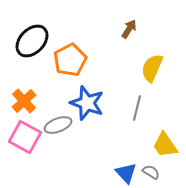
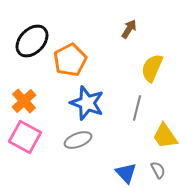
gray ellipse: moved 20 px right, 15 px down
yellow trapezoid: moved 9 px up
gray semicircle: moved 7 px right, 2 px up; rotated 30 degrees clockwise
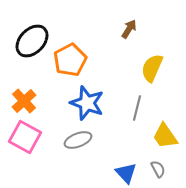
gray semicircle: moved 1 px up
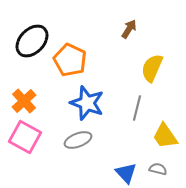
orange pentagon: rotated 20 degrees counterclockwise
gray semicircle: rotated 48 degrees counterclockwise
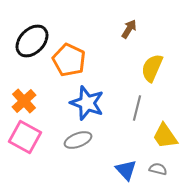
orange pentagon: moved 1 px left
blue triangle: moved 3 px up
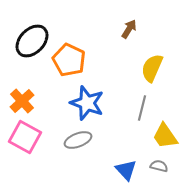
orange cross: moved 2 px left
gray line: moved 5 px right
gray semicircle: moved 1 px right, 3 px up
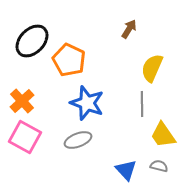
gray line: moved 4 px up; rotated 15 degrees counterclockwise
yellow trapezoid: moved 2 px left, 1 px up
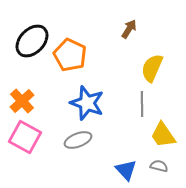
orange pentagon: moved 1 px right, 5 px up
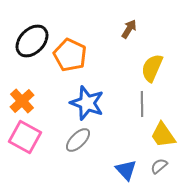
gray ellipse: rotated 24 degrees counterclockwise
gray semicircle: rotated 54 degrees counterclockwise
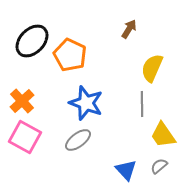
blue star: moved 1 px left
gray ellipse: rotated 8 degrees clockwise
